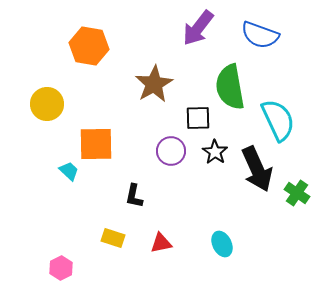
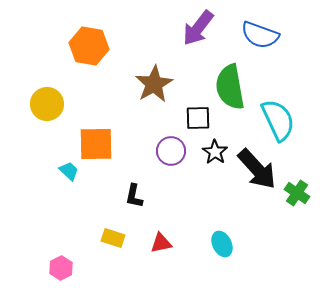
black arrow: rotated 18 degrees counterclockwise
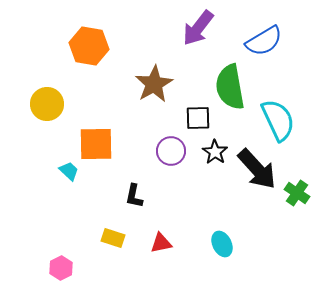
blue semicircle: moved 4 px right, 6 px down; rotated 51 degrees counterclockwise
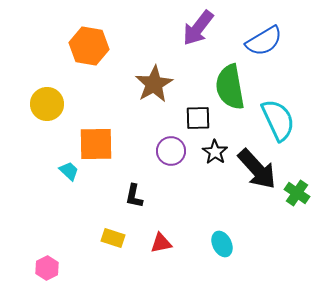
pink hexagon: moved 14 px left
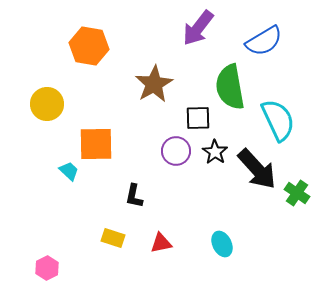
purple circle: moved 5 px right
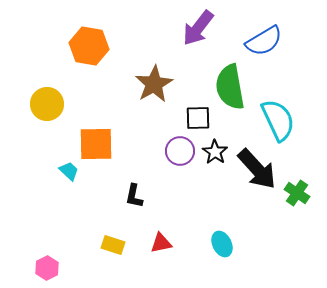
purple circle: moved 4 px right
yellow rectangle: moved 7 px down
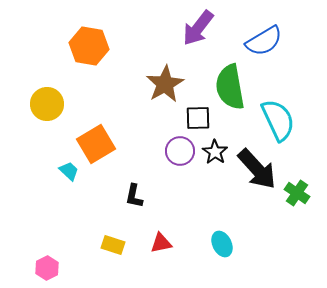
brown star: moved 11 px right
orange square: rotated 30 degrees counterclockwise
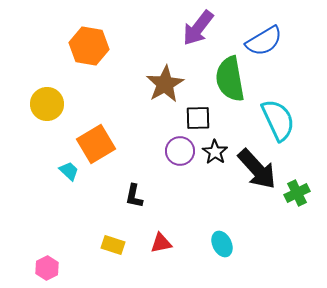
green semicircle: moved 8 px up
green cross: rotated 30 degrees clockwise
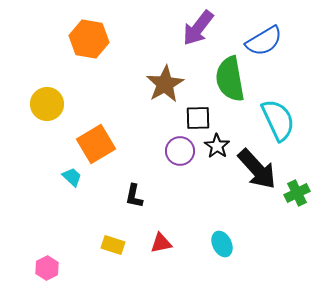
orange hexagon: moved 7 px up
black star: moved 2 px right, 6 px up
cyan trapezoid: moved 3 px right, 6 px down
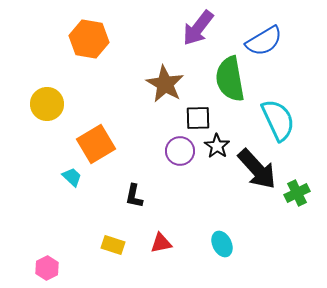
brown star: rotated 12 degrees counterclockwise
